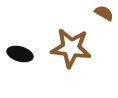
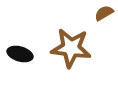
brown semicircle: rotated 60 degrees counterclockwise
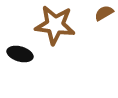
brown star: moved 16 px left, 23 px up
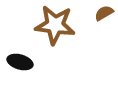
black ellipse: moved 8 px down
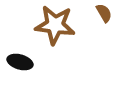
brown semicircle: rotated 90 degrees clockwise
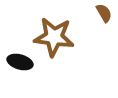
brown star: moved 1 px left, 12 px down
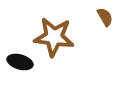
brown semicircle: moved 1 px right, 4 px down
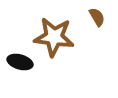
brown semicircle: moved 8 px left
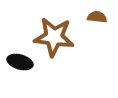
brown semicircle: rotated 54 degrees counterclockwise
